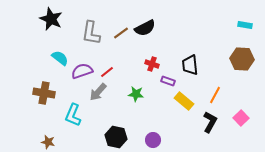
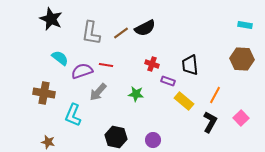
red line: moved 1 px left, 7 px up; rotated 48 degrees clockwise
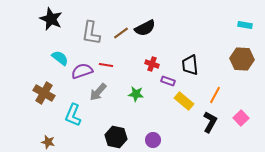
brown cross: rotated 20 degrees clockwise
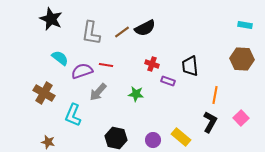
brown line: moved 1 px right, 1 px up
black trapezoid: moved 1 px down
orange line: rotated 18 degrees counterclockwise
yellow rectangle: moved 3 px left, 36 px down
black hexagon: moved 1 px down
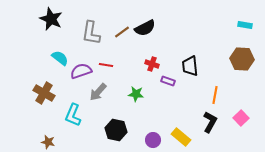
purple semicircle: moved 1 px left
black hexagon: moved 8 px up
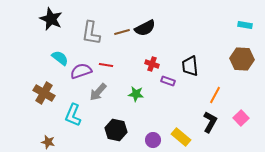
brown line: rotated 21 degrees clockwise
orange line: rotated 18 degrees clockwise
